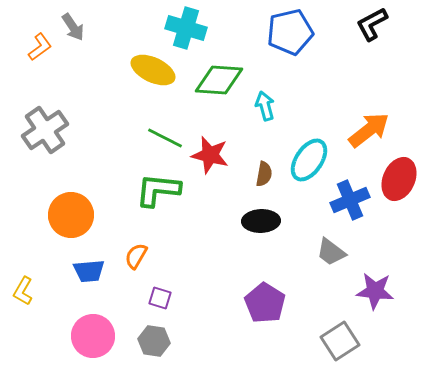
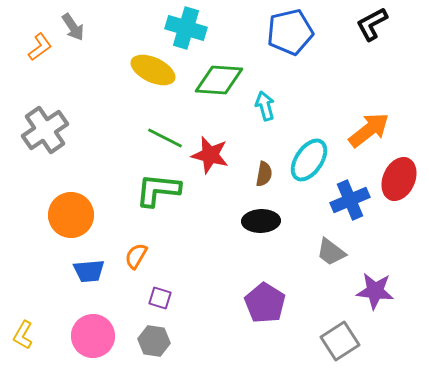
yellow L-shape: moved 44 px down
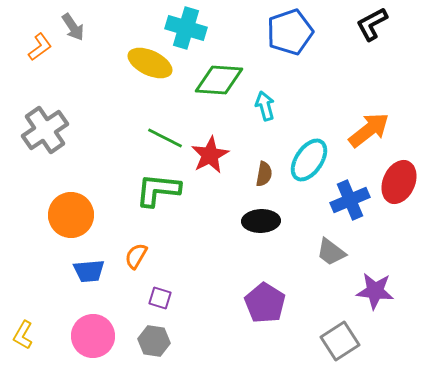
blue pentagon: rotated 6 degrees counterclockwise
yellow ellipse: moved 3 px left, 7 px up
red star: rotated 30 degrees clockwise
red ellipse: moved 3 px down
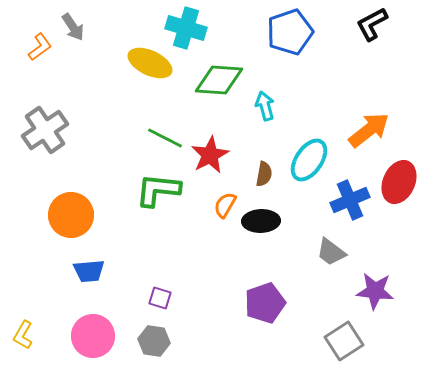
orange semicircle: moved 89 px right, 51 px up
purple pentagon: rotated 21 degrees clockwise
gray square: moved 4 px right
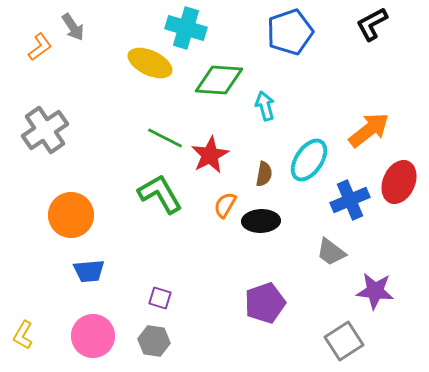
green L-shape: moved 2 px right, 4 px down; rotated 54 degrees clockwise
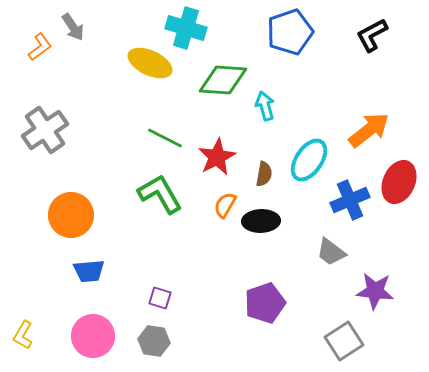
black L-shape: moved 11 px down
green diamond: moved 4 px right
red star: moved 7 px right, 2 px down
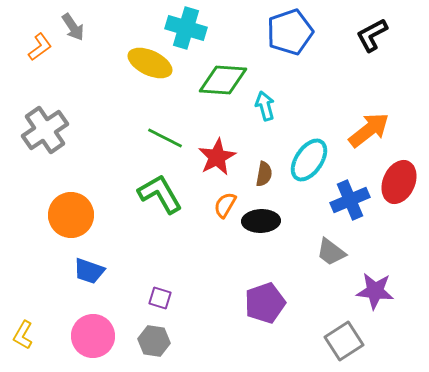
blue trapezoid: rotated 24 degrees clockwise
